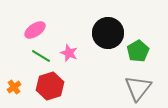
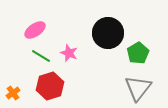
green pentagon: moved 2 px down
orange cross: moved 1 px left, 6 px down
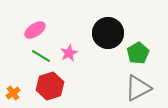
pink star: rotated 24 degrees clockwise
gray triangle: rotated 24 degrees clockwise
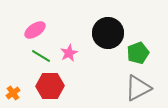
green pentagon: rotated 10 degrees clockwise
red hexagon: rotated 16 degrees clockwise
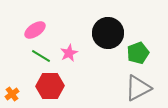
orange cross: moved 1 px left, 1 px down
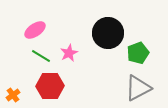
orange cross: moved 1 px right, 1 px down
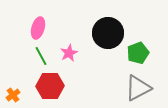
pink ellipse: moved 3 px right, 2 px up; rotated 40 degrees counterclockwise
green line: rotated 30 degrees clockwise
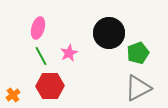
black circle: moved 1 px right
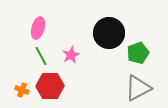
pink star: moved 2 px right, 2 px down
orange cross: moved 9 px right, 5 px up; rotated 32 degrees counterclockwise
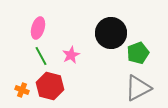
black circle: moved 2 px right
red hexagon: rotated 16 degrees clockwise
